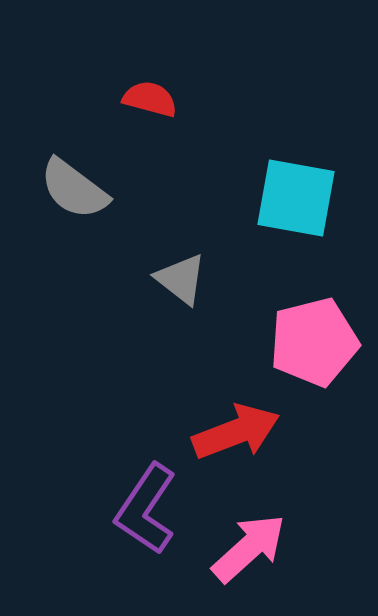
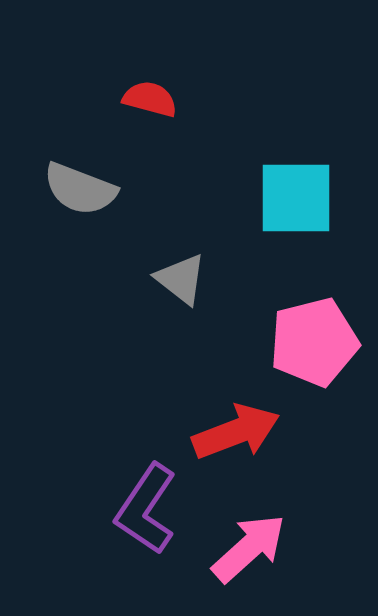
gray semicircle: moved 6 px right; rotated 16 degrees counterclockwise
cyan square: rotated 10 degrees counterclockwise
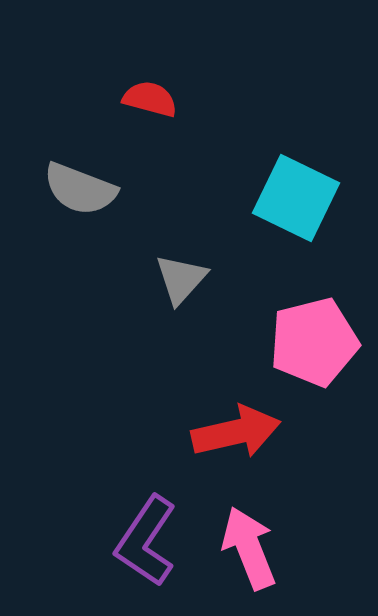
cyan square: rotated 26 degrees clockwise
gray triangle: rotated 34 degrees clockwise
red arrow: rotated 8 degrees clockwise
purple L-shape: moved 32 px down
pink arrow: rotated 70 degrees counterclockwise
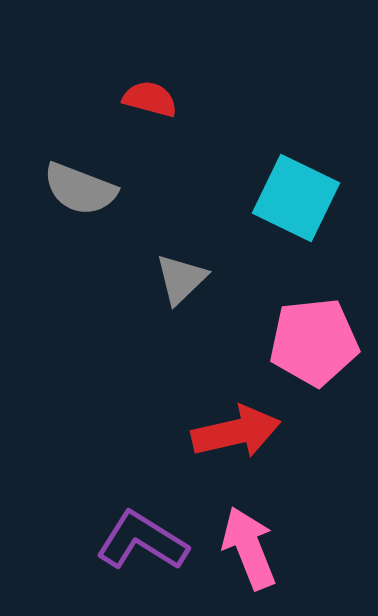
gray triangle: rotated 4 degrees clockwise
pink pentagon: rotated 8 degrees clockwise
purple L-shape: moved 4 px left; rotated 88 degrees clockwise
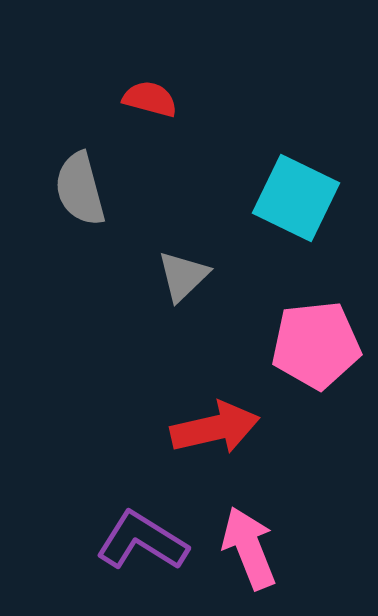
gray semicircle: rotated 54 degrees clockwise
gray triangle: moved 2 px right, 3 px up
pink pentagon: moved 2 px right, 3 px down
red arrow: moved 21 px left, 4 px up
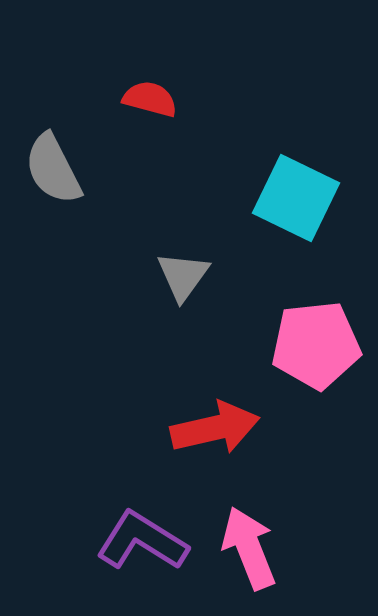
gray semicircle: moved 27 px left, 20 px up; rotated 12 degrees counterclockwise
gray triangle: rotated 10 degrees counterclockwise
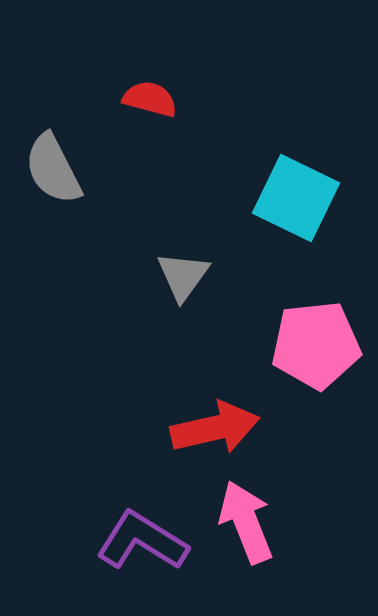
pink arrow: moved 3 px left, 26 px up
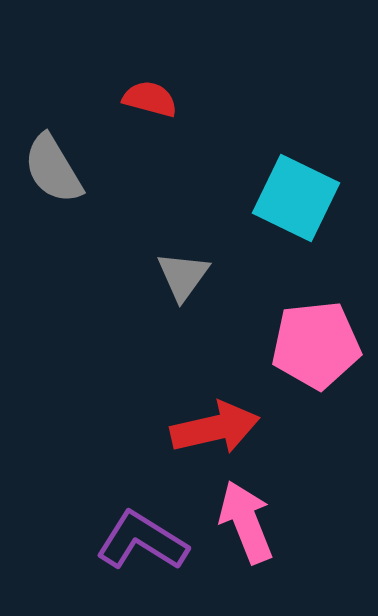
gray semicircle: rotated 4 degrees counterclockwise
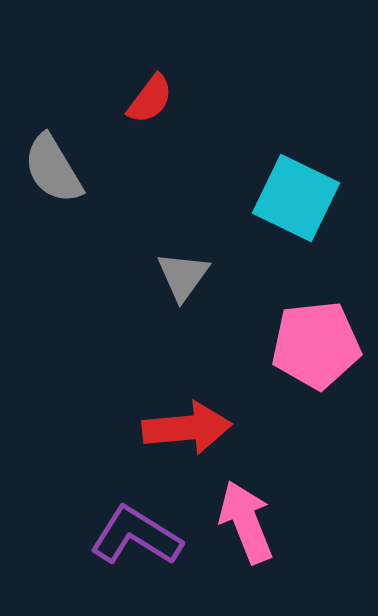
red semicircle: rotated 112 degrees clockwise
red arrow: moved 28 px left; rotated 8 degrees clockwise
purple L-shape: moved 6 px left, 5 px up
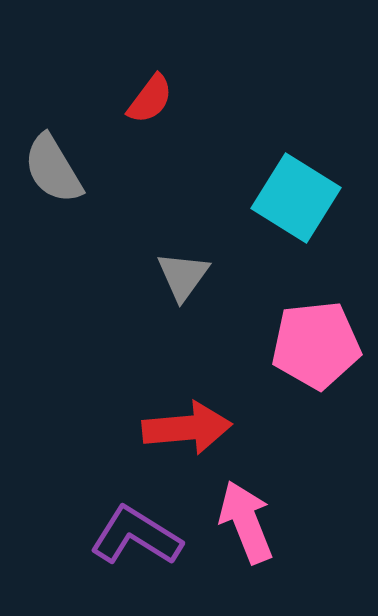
cyan square: rotated 6 degrees clockwise
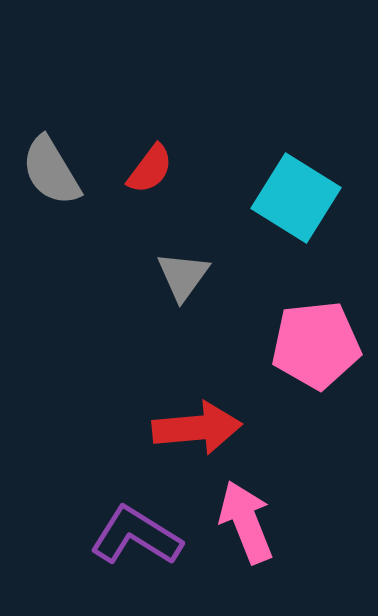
red semicircle: moved 70 px down
gray semicircle: moved 2 px left, 2 px down
red arrow: moved 10 px right
